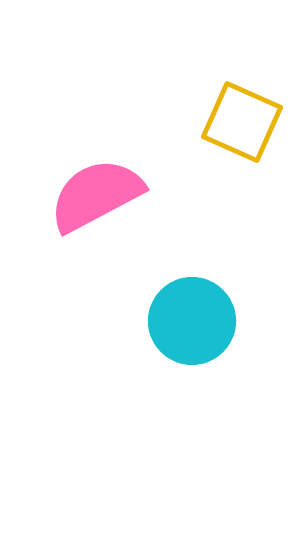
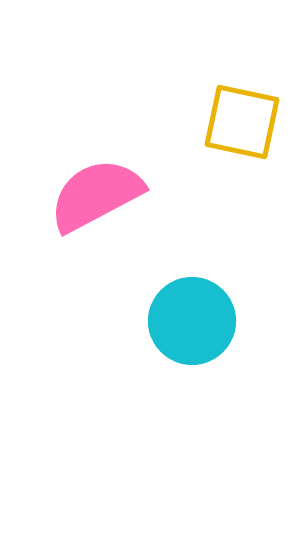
yellow square: rotated 12 degrees counterclockwise
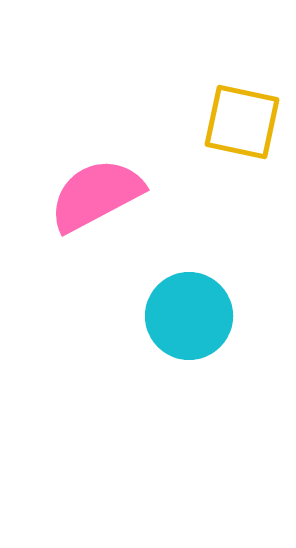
cyan circle: moved 3 px left, 5 px up
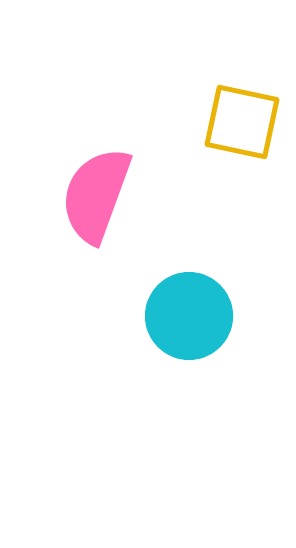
pink semicircle: rotated 42 degrees counterclockwise
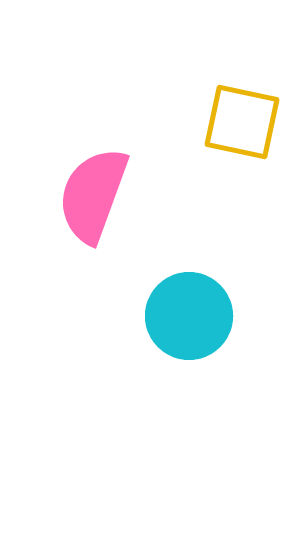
pink semicircle: moved 3 px left
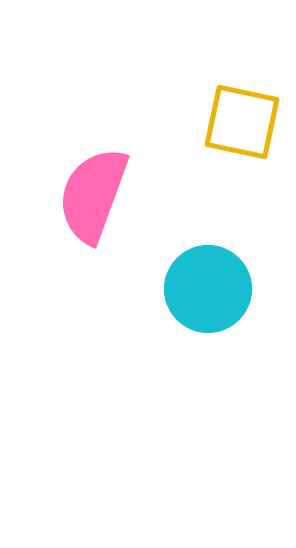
cyan circle: moved 19 px right, 27 px up
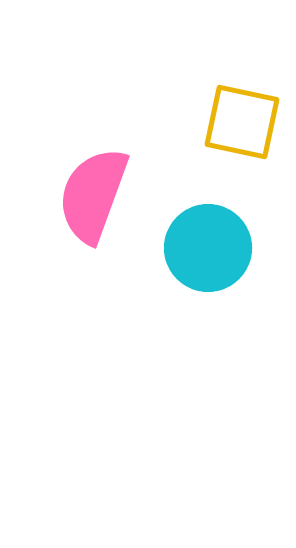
cyan circle: moved 41 px up
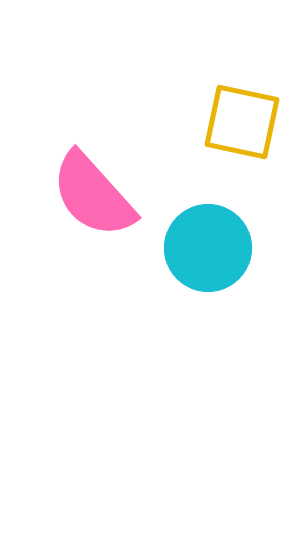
pink semicircle: rotated 62 degrees counterclockwise
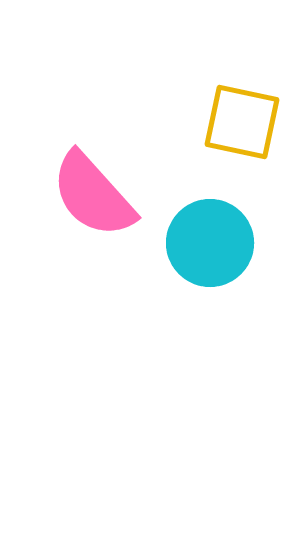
cyan circle: moved 2 px right, 5 px up
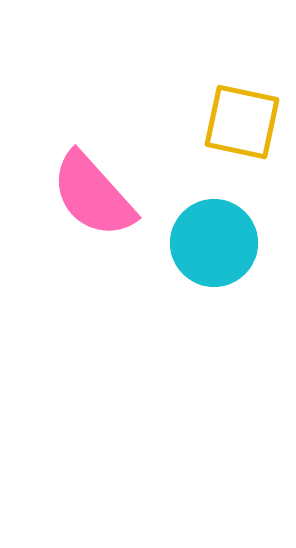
cyan circle: moved 4 px right
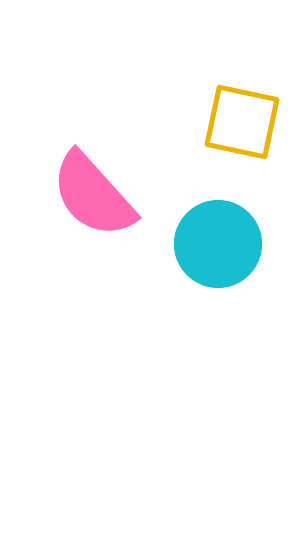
cyan circle: moved 4 px right, 1 px down
